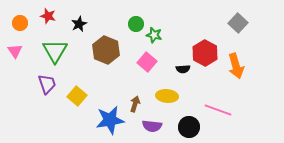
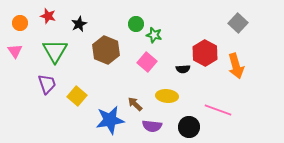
brown arrow: rotated 63 degrees counterclockwise
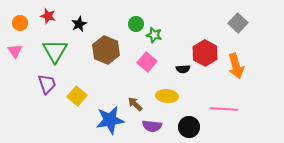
pink line: moved 6 px right, 1 px up; rotated 16 degrees counterclockwise
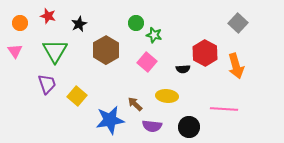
green circle: moved 1 px up
brown hexagon: rotated 8 degrees clockwise
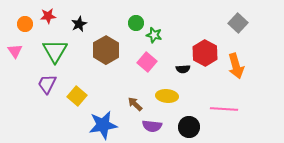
red star: rotated 21 degrees counterclockwise
orange circle: moved 5 px right, 1 px down
purple trapezoid: rotated 135 degrees counterclockwise
blue star: moved 7 px left, 5 px down
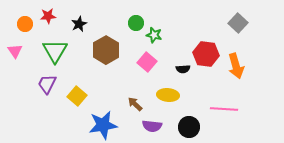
red hexagon: moved 1 px right, 1 px down; rotated 20 degrees counterclockwise
yellow ellipse: moved 1 px right, 1 px up
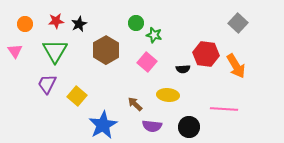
red star: moved 8 px right, 5 px down
orange arrow: rotated 15 degrees counterclockwise
blue star: rotated 20 degrees counterclockwise
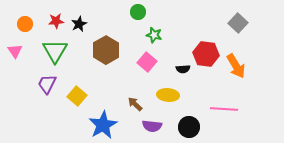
green circle: moved 2 px right, 11 px up
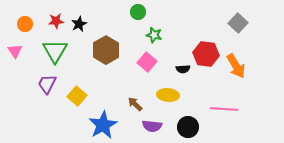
black circle: moved 1 px left
